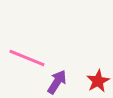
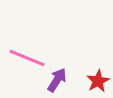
purple arrow: moved 2 px up
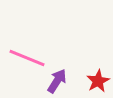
purple arrow: moved 1 px down
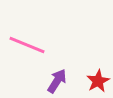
pink line: moved 13 px up
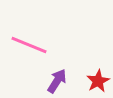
pink line: moved 2 px right
